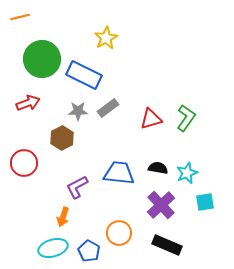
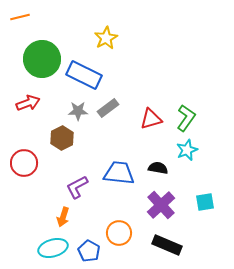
cyan star: moved 23 px up
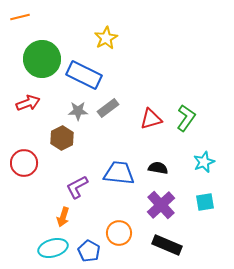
cyan star: moved 17 px right, 12 px down
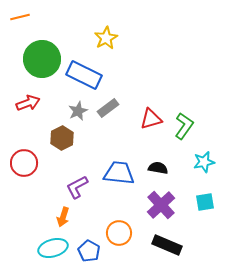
gray star: rotated 24 degrees counterclockwise
green L-shape: moved 2 px left, 8 px down
cyan star: rotated 10 degrees clockwise
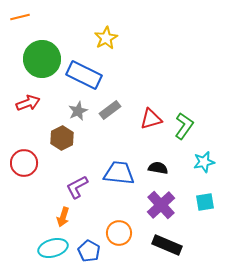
gray rectangle: moved 2 px right, 2 px down
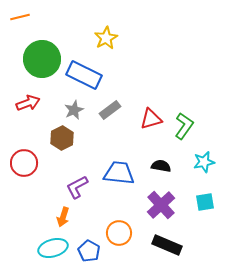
gray star: moved 4 px left, 1 px up
black semicircle: moved 3 px right, 2 px up
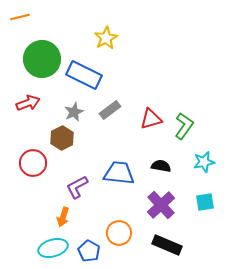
gray star: moved 2 px down
red circle: moved 9 px right
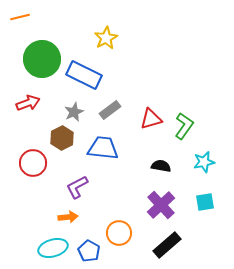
blue trapezoid: moved 16 px left, 25 px up
orange arrow: moved 5 px right; rotated 114 degrees counterclockwise
black rectangle: rotated 64 degrees counterclockwise
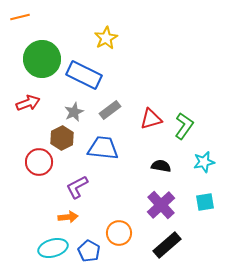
red circle: moved 6 px right, 1 px up
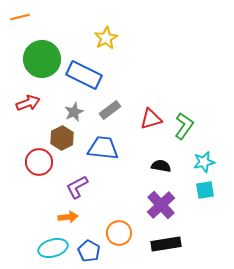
cyan square: moved 12 px up
black rectangle: moved 1 px left, 1 px up; rotated 32 degrees clockwise
